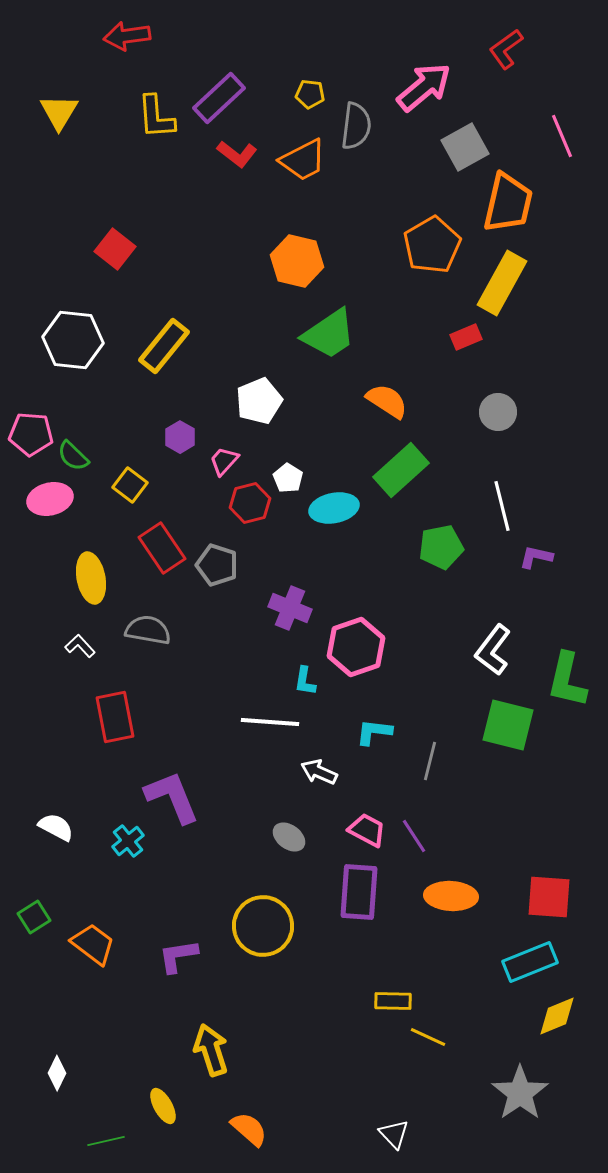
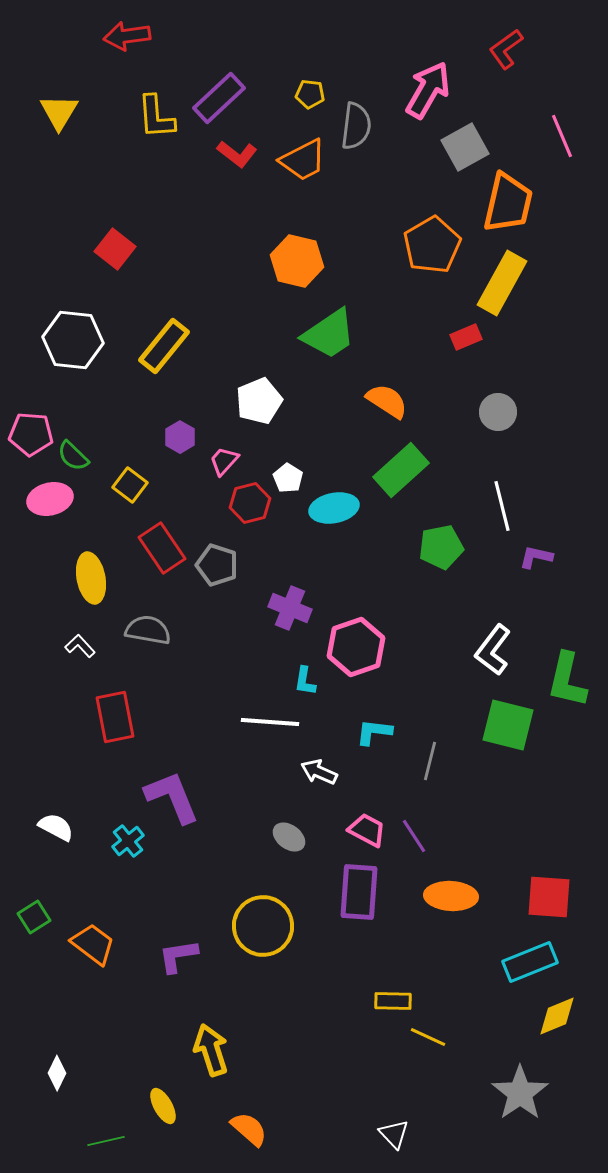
pink arrow at (424, 87): moved 4 px right, 3 px down; rotated 20 degrees counterclockwise
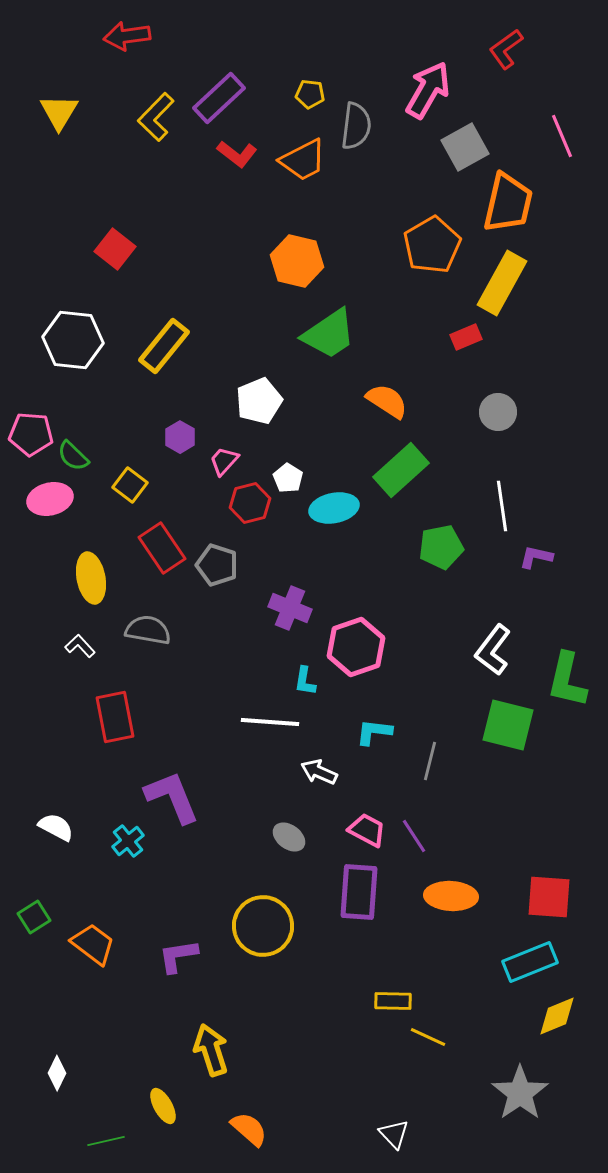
yellow L-shape at (156, 117): rotated 48 degrees clockwise
white line at (502, 506): rotated 6 degrees clockwise
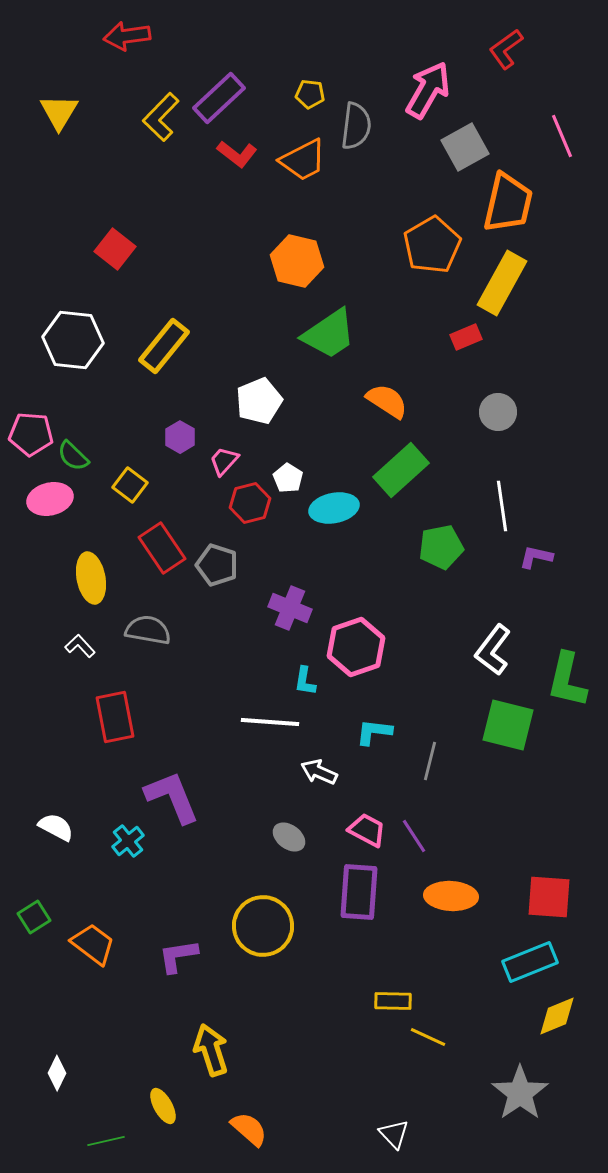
yellow L-shape at (156, 117): moved 5 px right
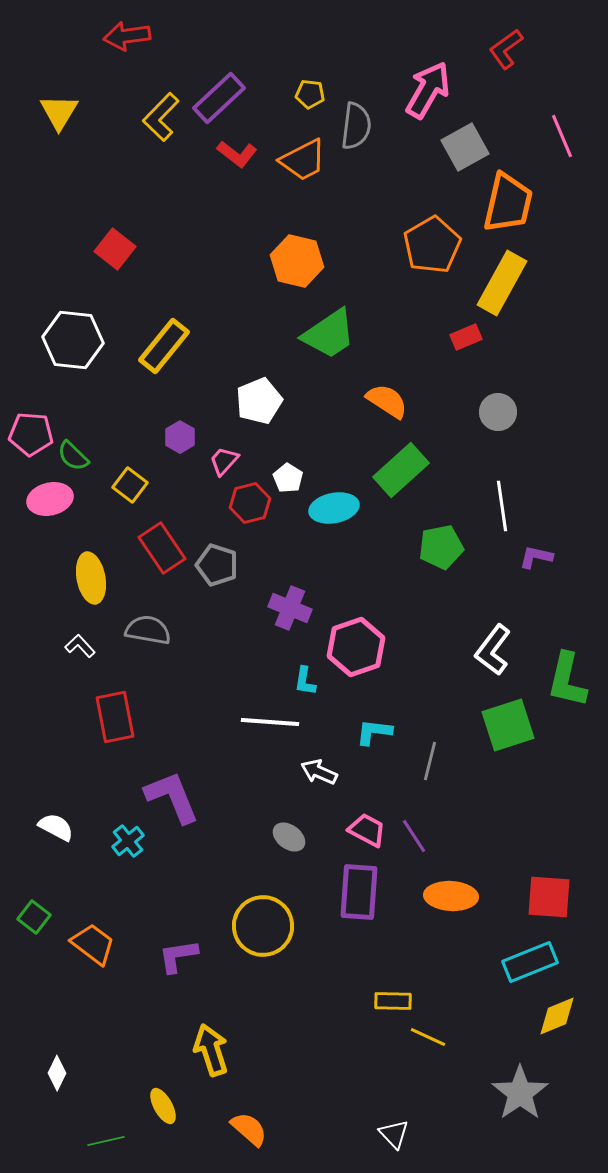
green square at (508, 725): rotated 32 degrees counterclockwise
green square at (34, 917): rotated 20 degrees counterclockwise
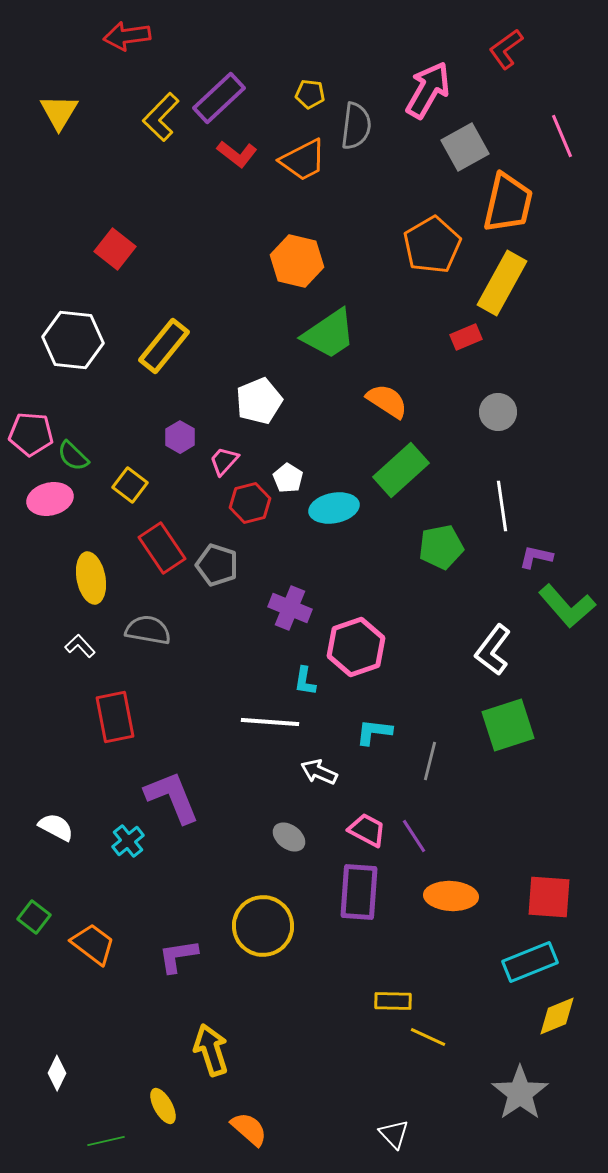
green L-shape at (567, 680): moved 74 px up; rotated 54 degrees counterclockwise
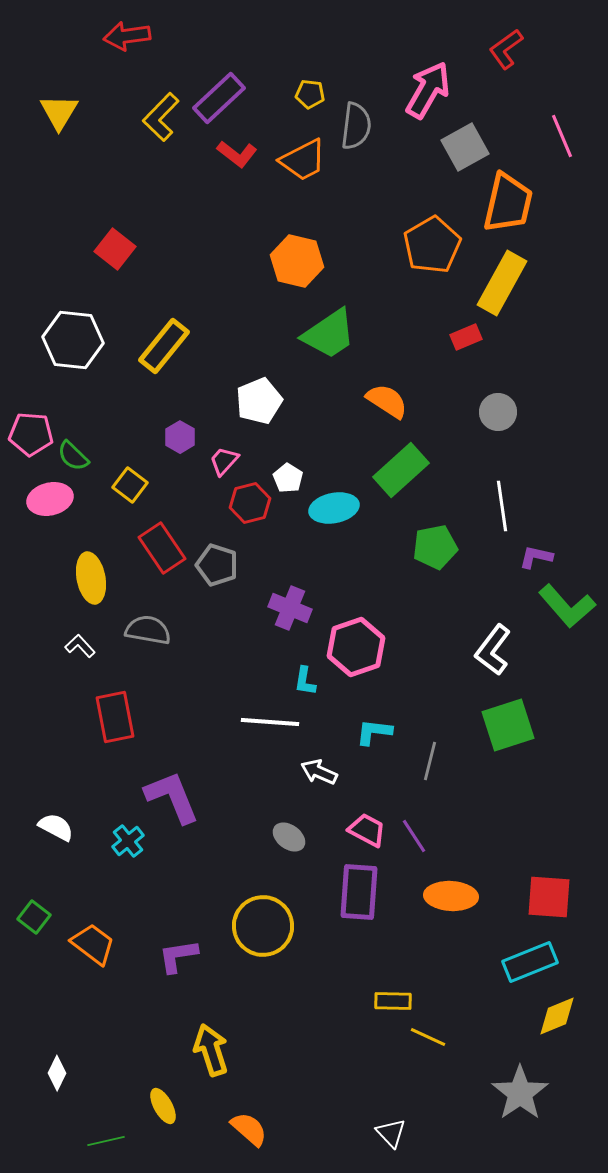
green pentagon at (441, 547): moved 6 px left
white triangle at (394, 1134): moved 3 px left, 1 px up
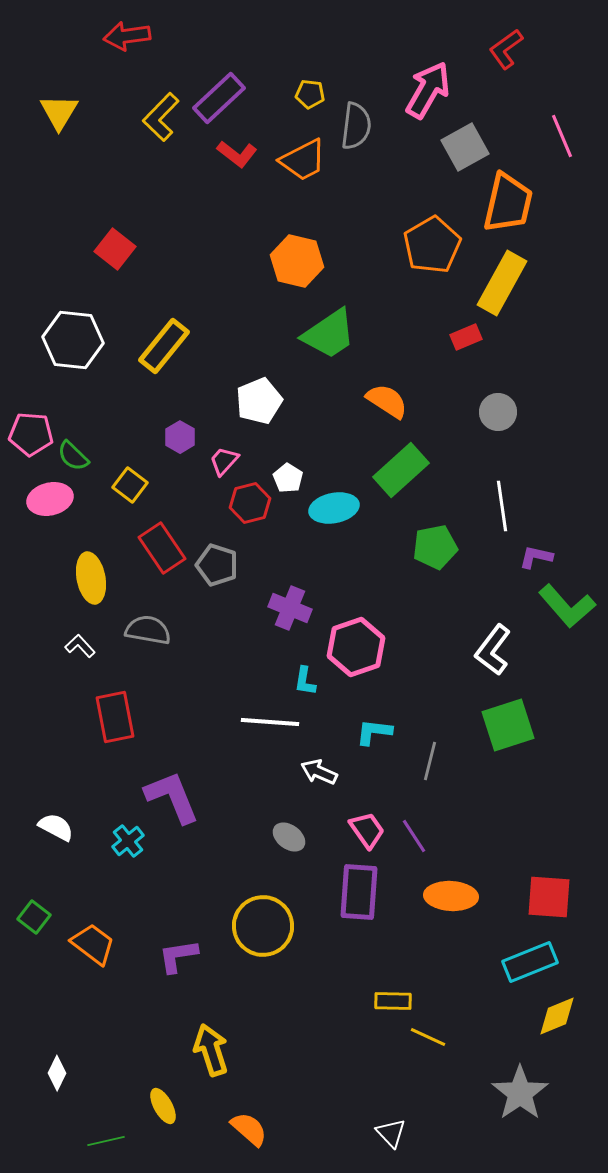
pink trapezoid at (367, 830): rotated 27 degrees clockwise
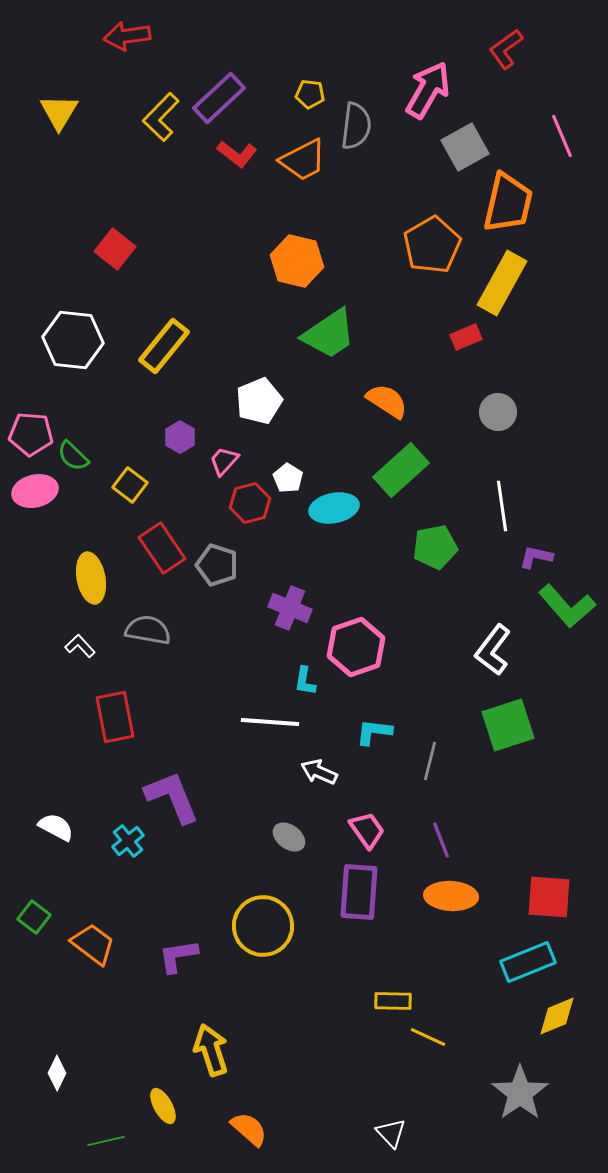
pink ellipse at (50, 499): moved 15 px left, 8 px up
purple line at (414, 836): moved 27 px right, 4 px down; rotated 12 degrees clockwise
cyan rectangle at (530, 962): moved 2 px left
